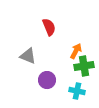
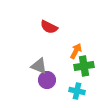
red semicircle: rotated 138 degrees clockwise
gray triangle: moved 11 px right, 10 px down
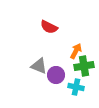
purple circle: moved 9 px right, 5 px up
cyan cross: moved 1 px left, 4 px up
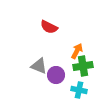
orange arrow: moved 1 px right
green cross: moved 1 px left
cyan cross: moved 3 px right, 3 px down
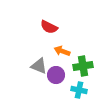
orange arrow: moved 15 px left; rotated 98 degrees counterclockwise
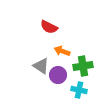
gray triangle: moved 2 px right; rotated 12 degrees clockwise
purple circle: moved 2 px right
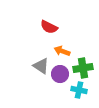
green cross: moved 2 px down
purple circle: moved 2 px right, 1 px up
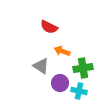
purple circle: moved 9 px down
cyan cross: moved 1 px down
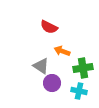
purple circle: moved 8 px left
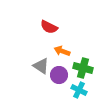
green cross: rotated 24 degrees clockwise
purple circle: moved 7 px right, 8 px up
cyan cross: moved 1 px up; rotated 14 degrees clockwise
